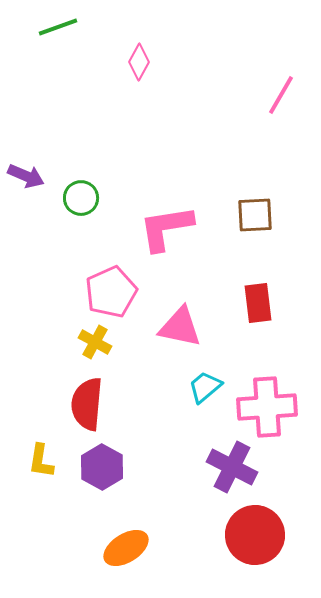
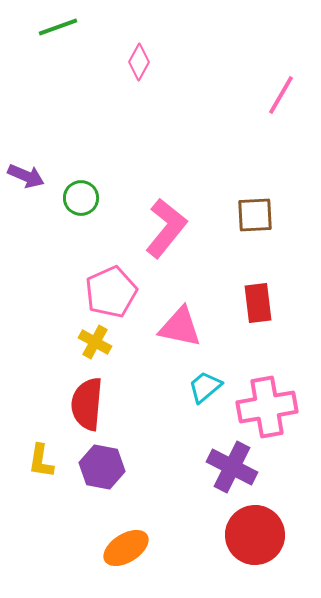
pink L-shape: rotated 138 degrees clockwise
pink cross: rotated 6 degrees counterclockwise
purple hexagon: rotated 18 degrees counterclockwise
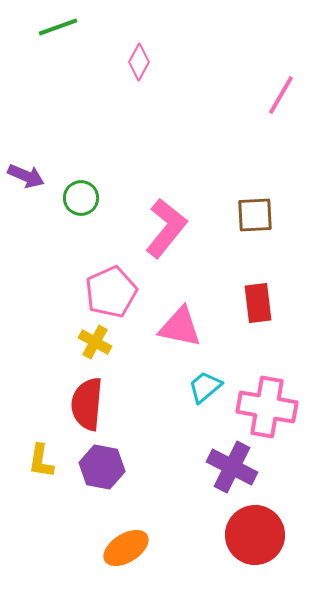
pink cross: rotated 20 degrees clockwise
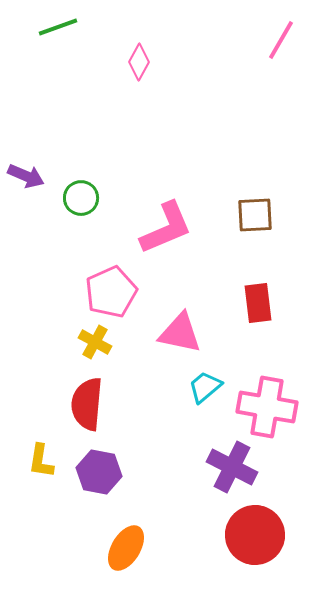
pink line: moved 55 px up
pink L-shape: rotated 28 degrees clockwise
pink triangle: moved 6 px down
purple hexagon: moved 3 px left, 5 px down
orange ellipse: rotated 27 degrees counterclockwise
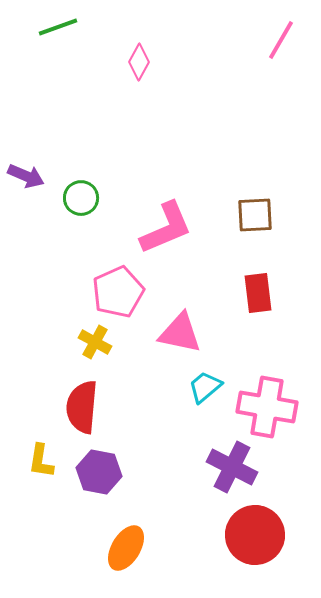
pink pentagon: moved 7 px right
red rectangle: moved 10 px up
red semicircle: moved 5 px left, 3 px down
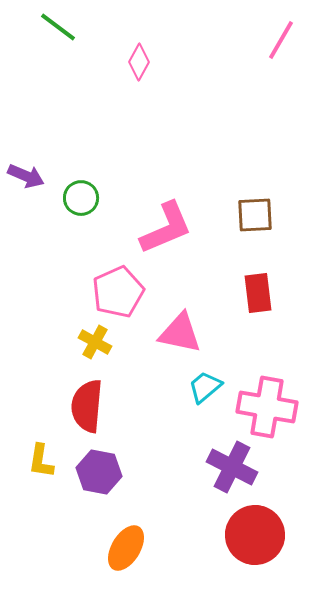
green line: rotated 57 degrees clockwise
red semicircle: moved 5 px right, 1 px up
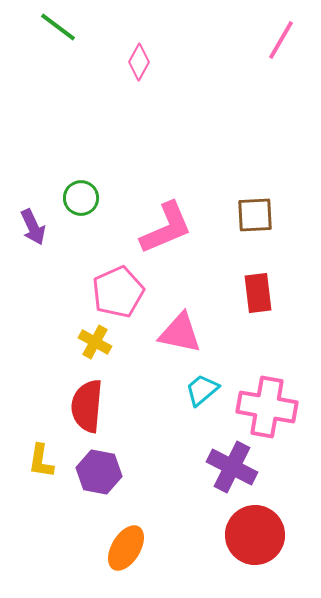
purple arrow: moved 7 px right, 51 px down; rotated 42 degrees clockwise
cyan trapezoid: moved 3 px left, 3 px down
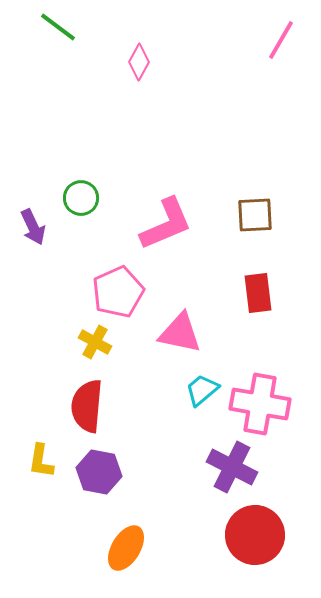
pink L-shape: moved 4 px up
pink cross: moved 7 px left, 3 px up
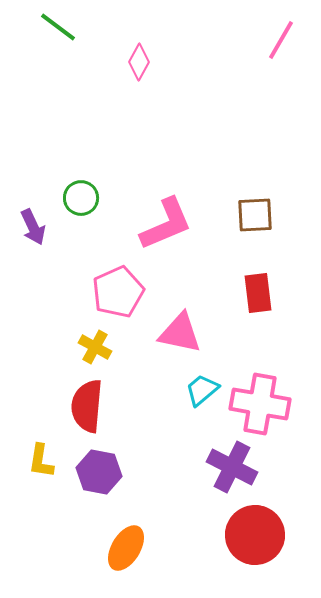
yellow cross: moved 5 px down
